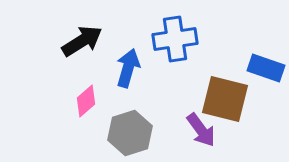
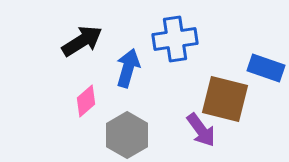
gray hexagon: moved 3 px left, 2 px down; rotated 12 degrees counterclockwise
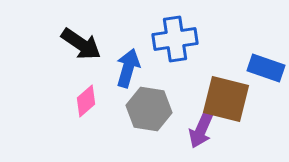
black arrow: moved 1 px left, 3 px down; rotated 66 degrees clockwise
brown square: moved 1 px right
purple arrow: rotated 60 degrees clockwise
gray hexagon: moved 22 px right, 26 px up; rotated 21 degrees counterclockwise
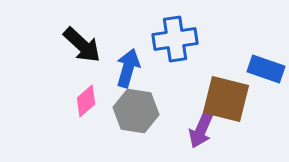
black arrow: moved 1 px right, 1 px down; rotated 9 degrees clockwise
blue rectangle: moved 1 px down
gray hexagon: moved 13 px left, 2 px down
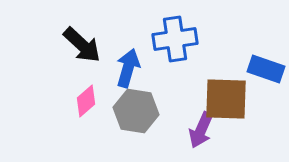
brown square: rotated 12 degrees counterclockwise
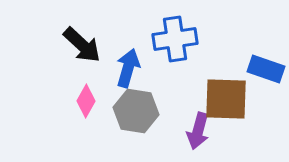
pink diamond: rotated 20 degrees counterclockwise
purple arrow: moved 3 px left, 1 px down; rotated 9 degrees counterclockwise
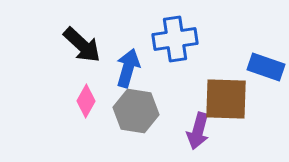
blue rectangle: moved 2 px up
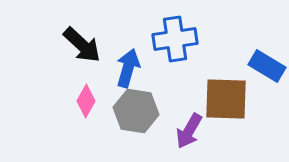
blue rectangle: moved 1 px right, 1 px up; rotated 12 degrees clockwise
purple arrow: moved 9 px left; rotated 15 degrees clockwise
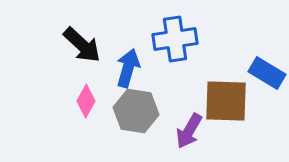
blue rectangle: moved 7 px down
brown square: moved 2 px down
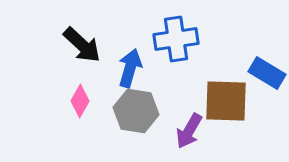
blue cross: moved 1 px right
blue arrow: moved 2 px right
pink diamond: moved 6 px left
